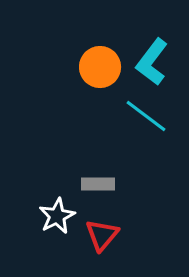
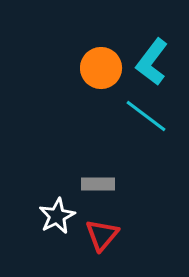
orange circle: moved 1 px right, 1 px down
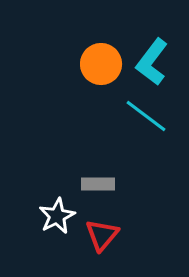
orange circle: moved 4 px up
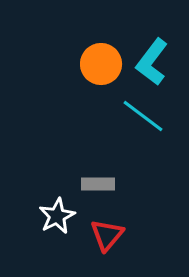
cyan line: moved 3 px left
red triangle: moved 5 px right
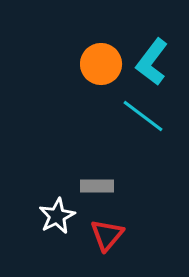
gray rectangle: moved 1 px left, 2 px down
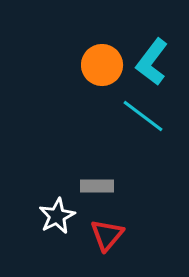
orange circle: moved 1 px right, 1 px down
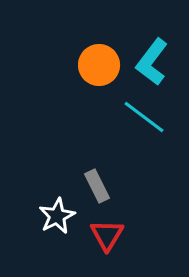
orange circle: moved 3 px left
cyan line: moved 1 px right, 1 px down
gray rectangle: rotated 64 degrees clockwise
red triangle: rotated 9 degrees counterclockwise
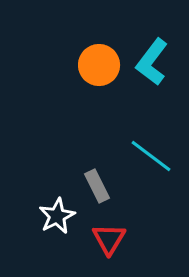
cyan line: moved 7 px right, 39 px down
red triangle: moved 2 px right, 4 px down
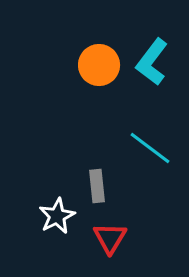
cyan line: moved 1 px left, 8 px up
gray rectangle: rotated 20 degrees clockwise
red triangle: moved 1 px right, 1 px up
